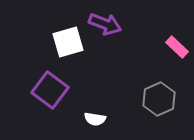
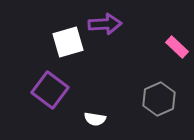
purple arrow: rotated 24 degrees counterclockwise
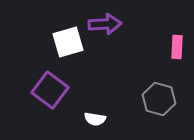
pink rectangle: rotated 50 degrees clockwise
gray hexagon: rotated 20 degrees counterclockwise
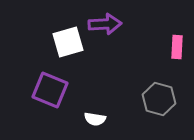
purple square: rotated 15 degrees counterclockwise
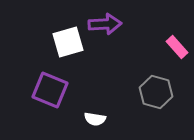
pink rectangle: rotated 45 degrees counterclockwise
gray hexagon: moved 3 px left, 7 px up
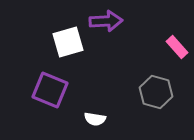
purple arrow: moved 1 px right, 3 px up
